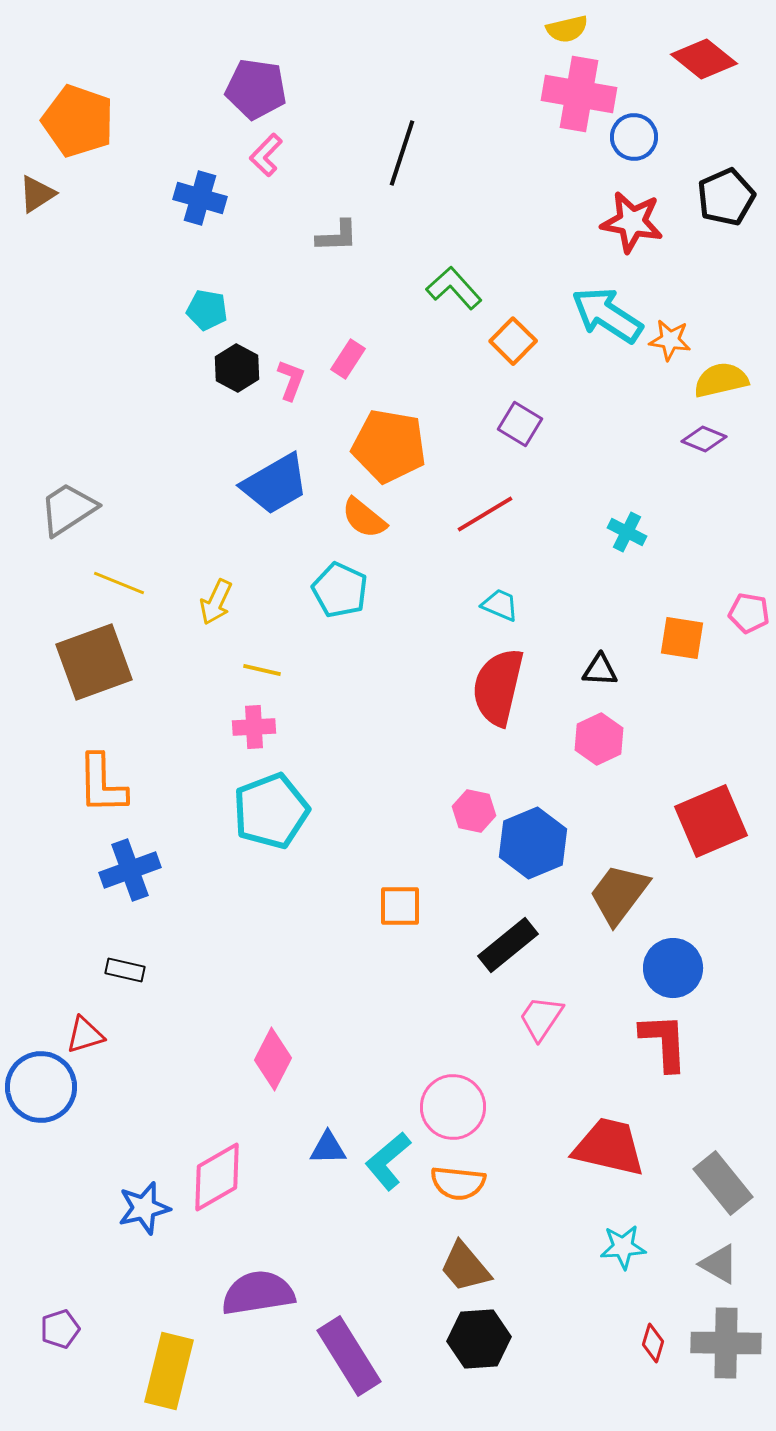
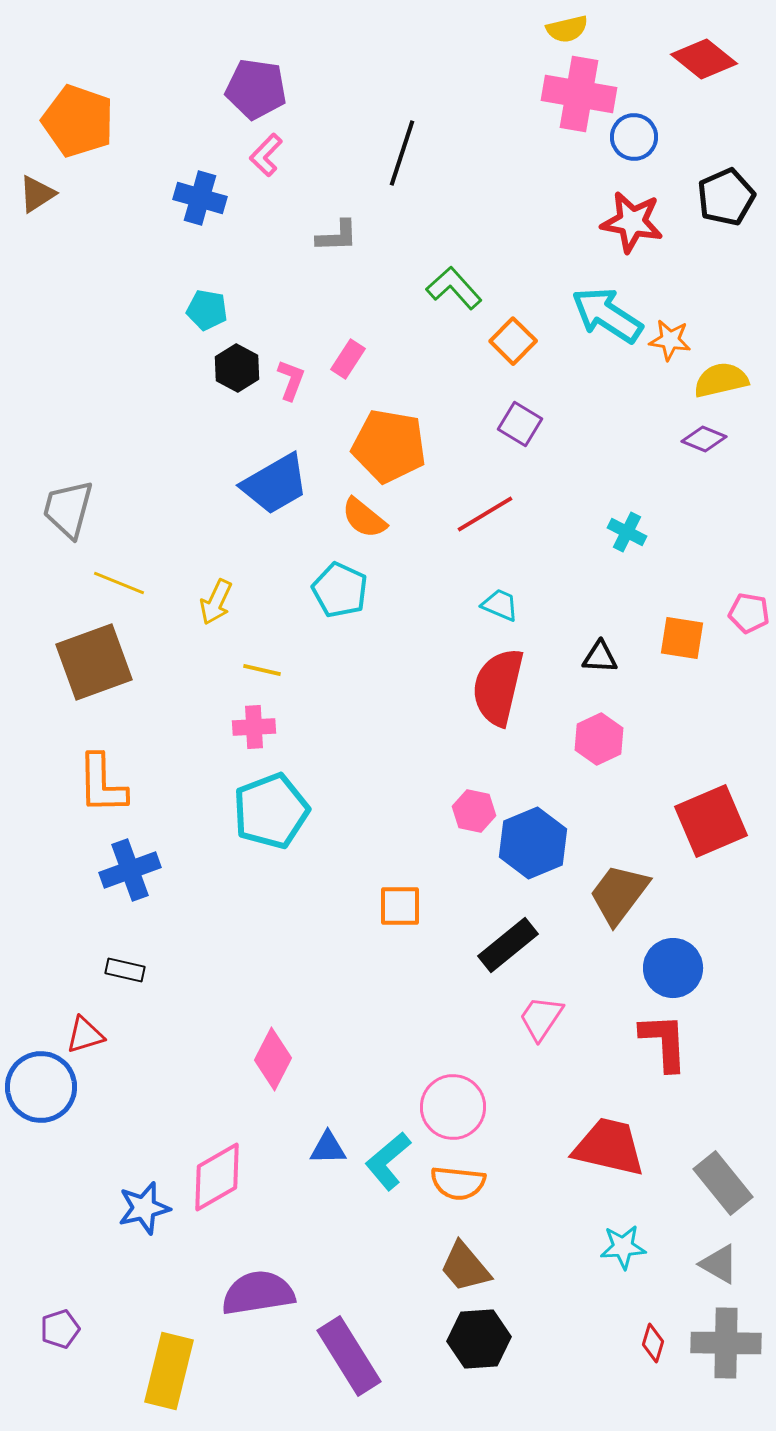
gray trapezoid at (68, 509): rotated 42 degrees counterclockwise
black triangle at (600, 670): moved 13 px up
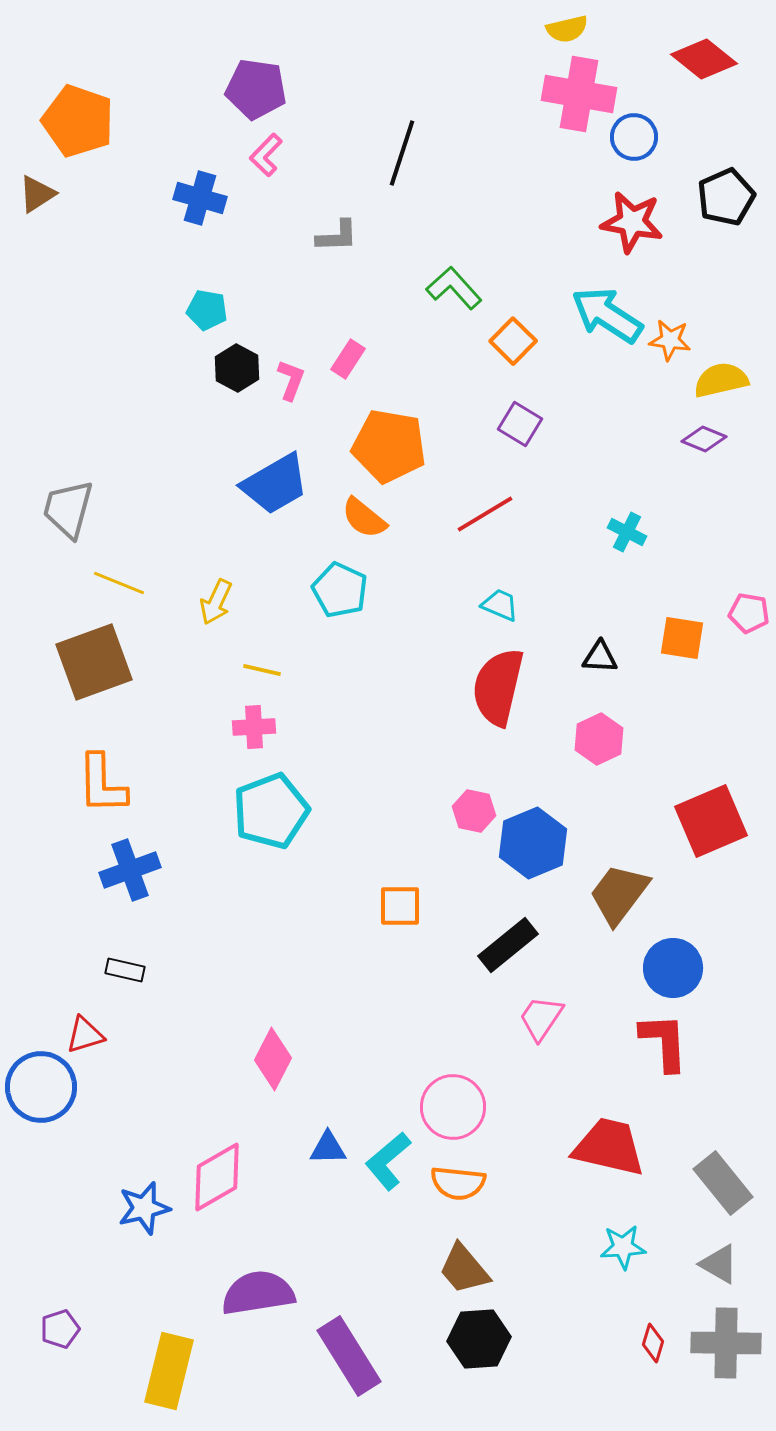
brown trapezoid at (465, 1267): moved 1 px left, 2 px down
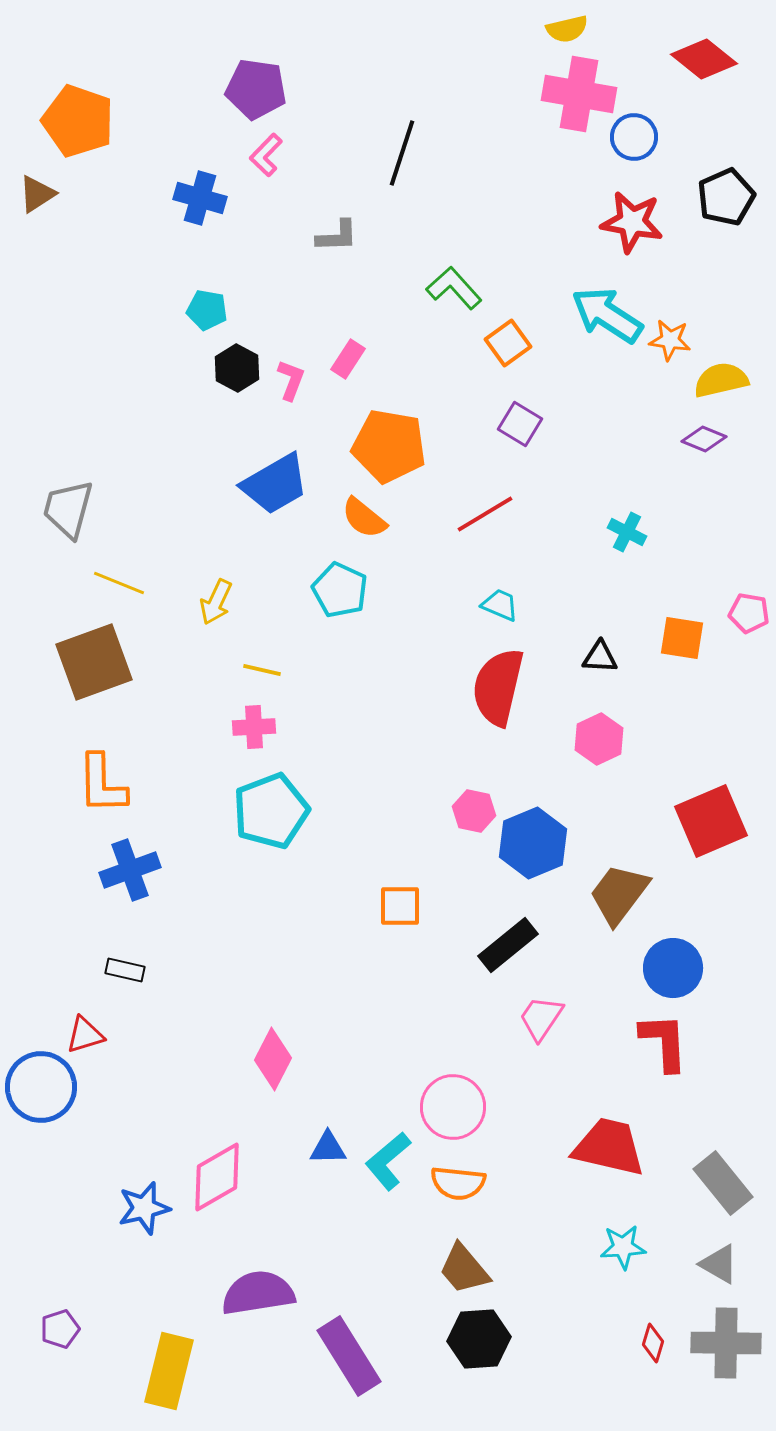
orange square at (513, 341): moved 5 px left, 2 px down; rotated 9 degrees clockwise
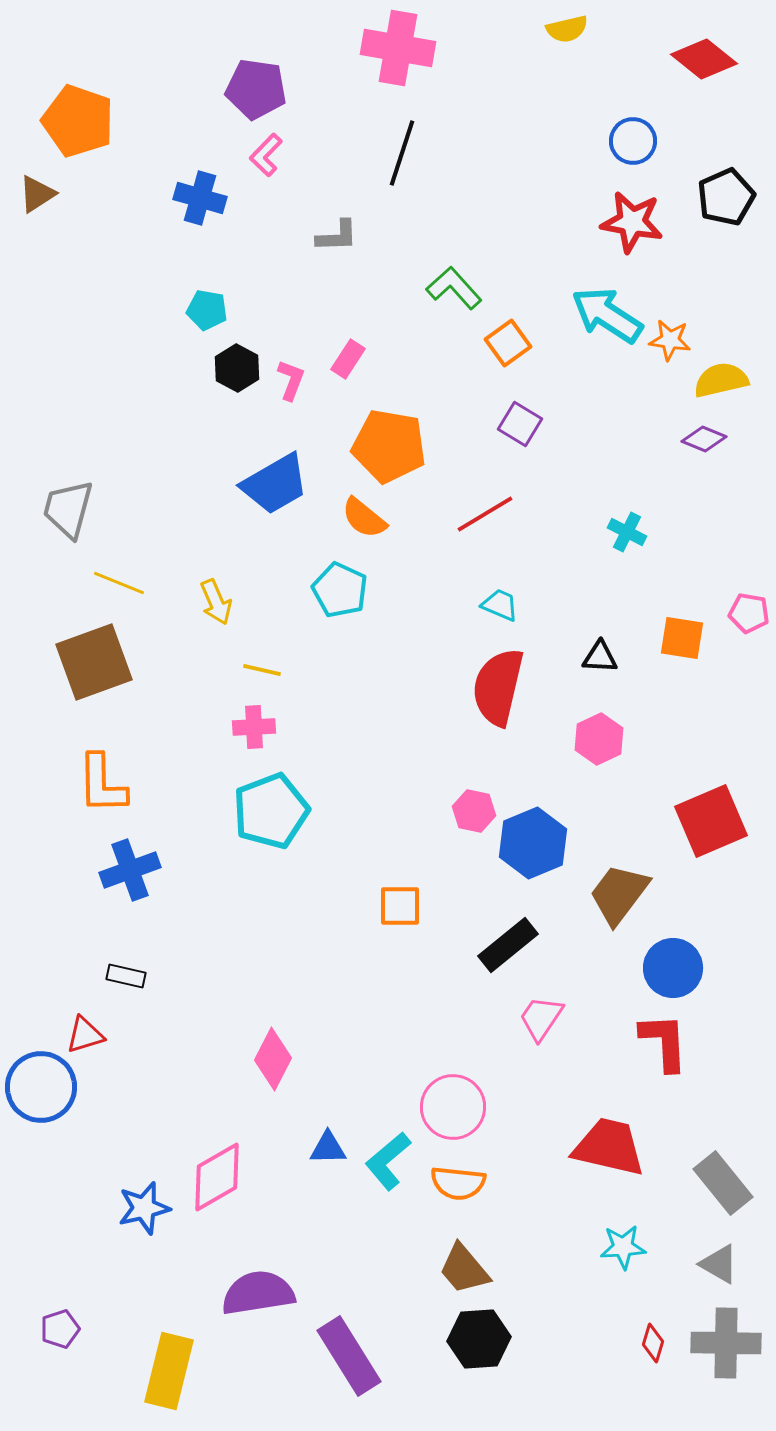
pink cross at (579, 94): moved 181 px left, 46 px up
blue circle at (634, 137): moved 1 px left, 4 px down
yellow arrow at (216, 602): rotated 48 degrees counterclockwise
black rectangle at (125, 970): moved 1 px right, 6 px down
